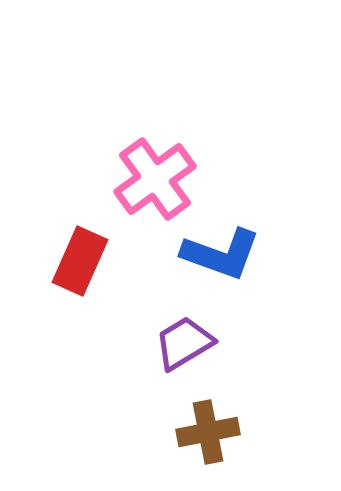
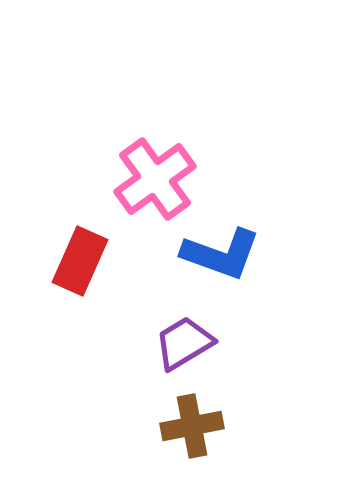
brown cross: moved 16 px left, 6 px up
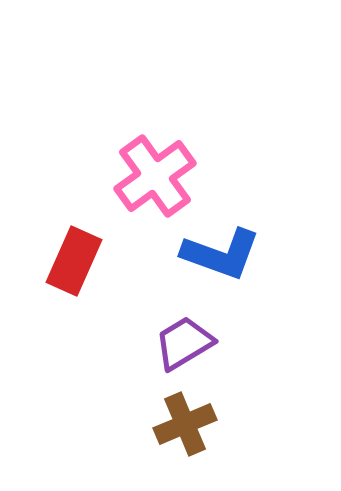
pink cross: moved 3 px up
red rectangle: moved 6 px left
brown cross: moved 7 px left, 2 px up; rotated 12 degrees counterclockwise
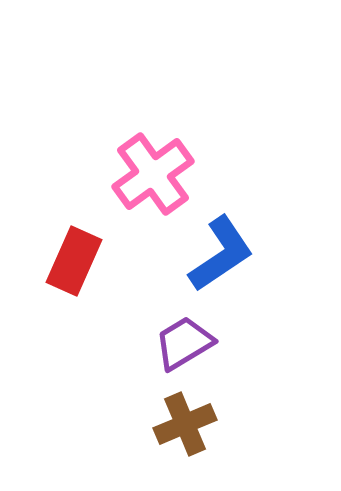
pink cross: moved 2 px left, 2 px up
blue L-shape: rotated 54 degrees counterclockwise
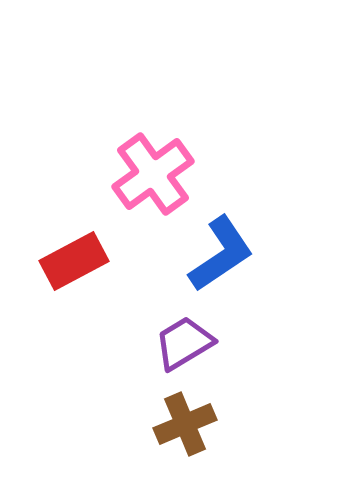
red rectangle: rotated 38 degrees clockwise
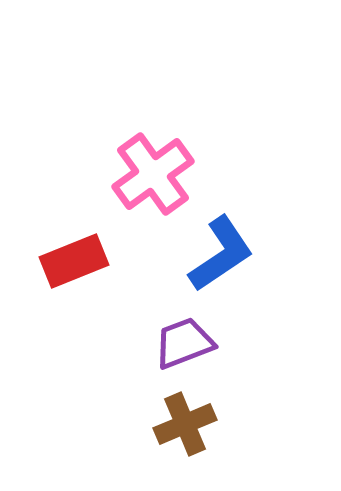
red rectangle: rotated 6 degrees clockwise
purple trapezoid: rotated 10 degrees clockwise
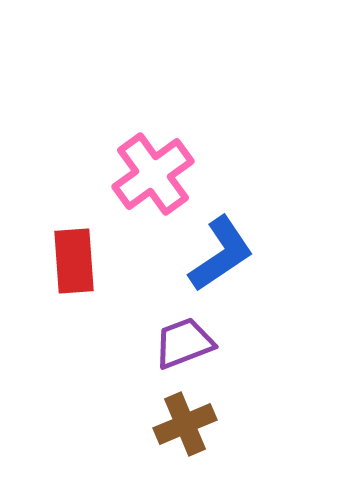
red rectangle: rotated 72 degrees counterclockwise
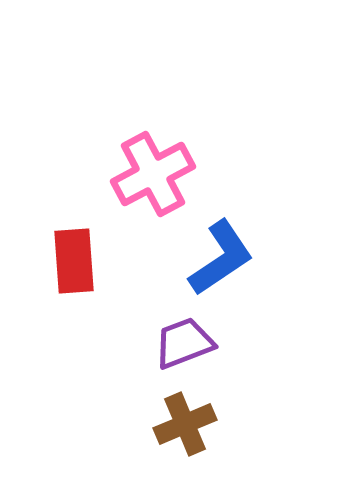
pink cross: rotated 8 degrees clockwise
blue L-shape: moved 4 px down
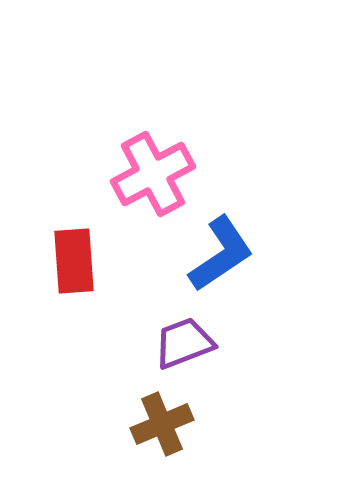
blue L-shape: moved 4 px up
brown cross: moved 23 px left
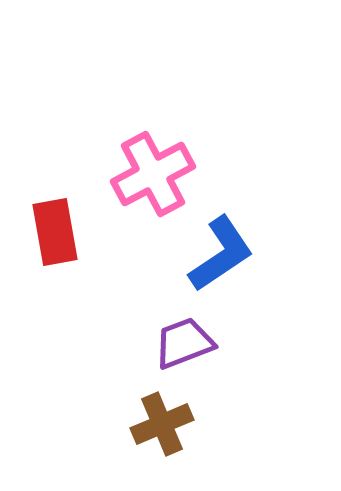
red rectangle: moved 19 px left, 29 px up; rotated 6 degrees counterclockwise
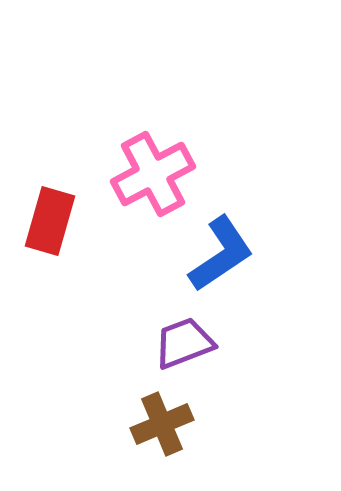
red rectangle: moved 5 px left, 11 px up; rotated 26 degrees clockwise
